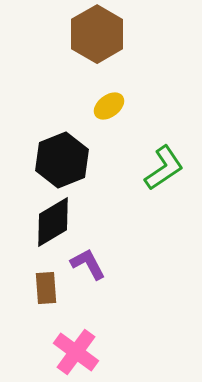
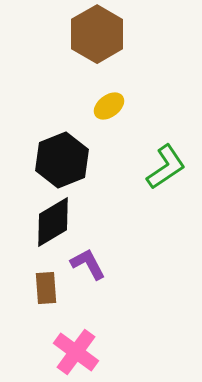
green L-shape: moved 2 px right, 1 px up
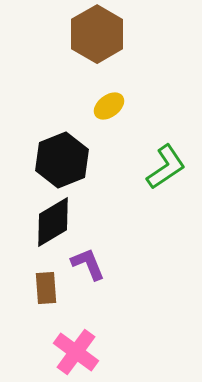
purple L-shape: rotated 6 degrees clockwise
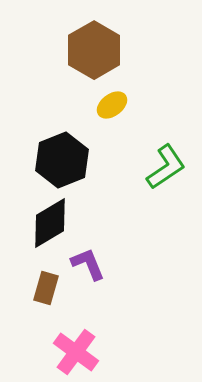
brown hexagon: moved 3 px left, 16 px down
yellow ellipse: moved 3 px right, 1 px up
black diamond: moved 3 px left, 1 px down
brown rectangle: rotated 20 degrees clockwise
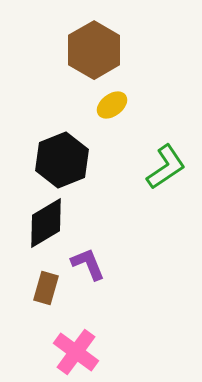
black diamond: moved 4 px left
